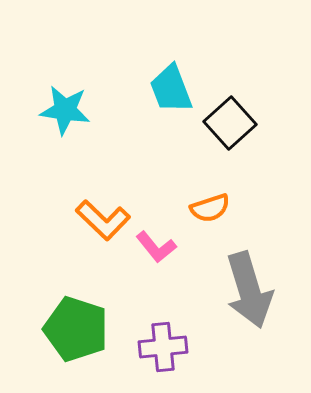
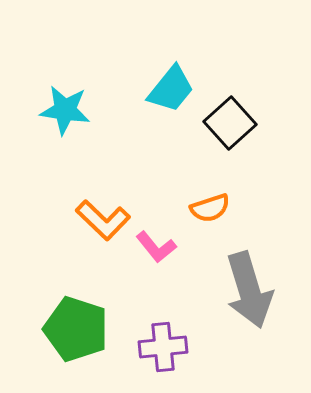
cyan trapezoid: rotated 120 degrees counterclockwise
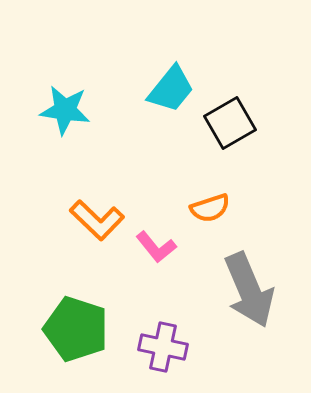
black square: rotated 12 degrees clockwise
orange L-shape: moved 6 px left
gray arrow: rotated 6 degrees counterclockwise
purple cross: rotated 18 degrees clockwise
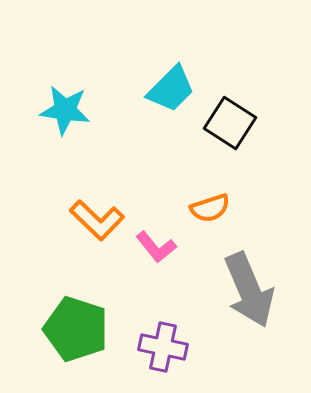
cyan trapezoid: rotated 6 degrees clockwise
black square: rotated 27 degrees counterclockwise
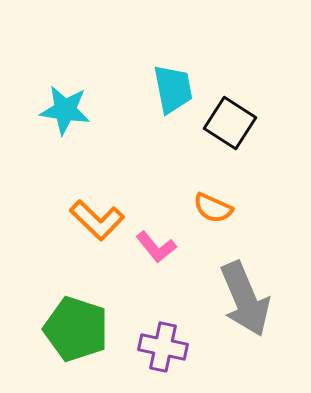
cyan trapezoid: moved 2 px right; rotated 56 degrees counterclockwise
orange semicircle: moved 3 px right; rotated 42 degrees clockwise
gray arrow: moved 4 px left, 9 px down
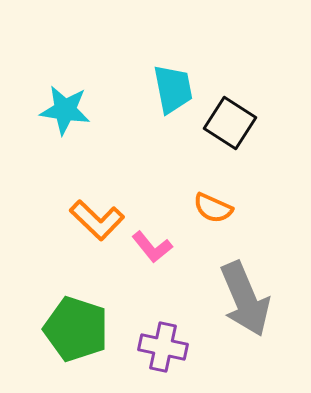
pink L-shape: moved 4 px left
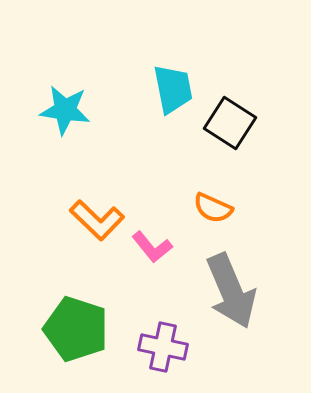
gray arrow: moved 14 px left, 8 px up
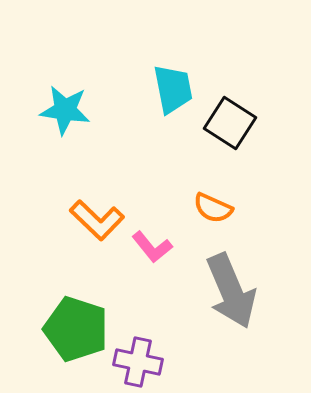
purple cross: moved 25 px left, 15 px down
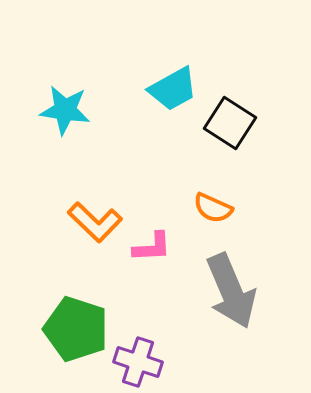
cyan trapezoid: rotated 72 degrees clockwise
orange L-shape: moved 2 px left, 2 px down
pink L-shape: rotated 54 degrees counterclockwise
purple cross: rotated 6 degrees clockwise
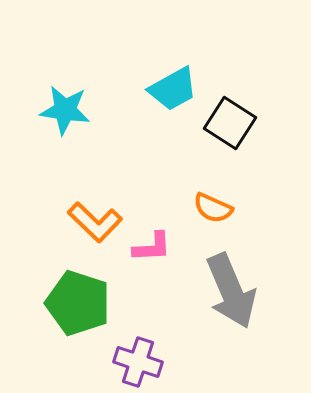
green pentagon: moved 2 px right, 26 px up
